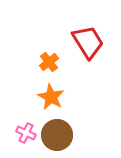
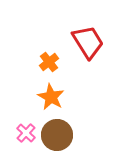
pink cross: rotated 18 degrees clockwise
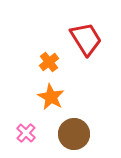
red trapezoid: moved 2 px left, 3 px up
brown circle: moved 17 px right, 1 px up
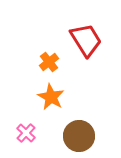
red trapezoid: moved 1 px down
brown circle: moved 5 px right, 2 px down
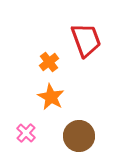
red trapezoid: rotated 12 degrees clockwise
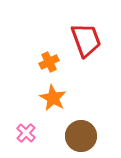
orange cross: rotated 12 degrees clockwise
orange star: moved 2 px right, 1 px down
brown circle: moved 2 px right
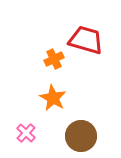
red trapezoid: rotated 54 degrees counterclockwise
orange cross: moved 5 px right, 3 px up
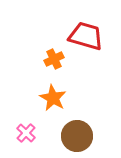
red trapezoid: moved 4 px up
brown circle: moved 4 px left
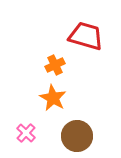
orange cross: moved 1 px right, 6 px down
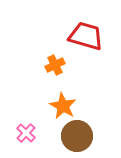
orange star: moved 10 px right, 8 px down
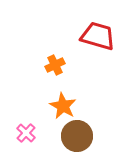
red trapezoid: moved 12 px right
